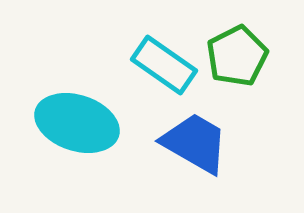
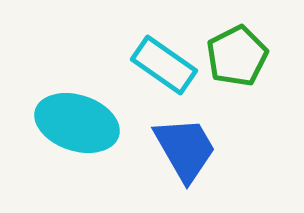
blue trapezoid: moved 10 px left, 6 px down; rotated 30 degrees clockwise
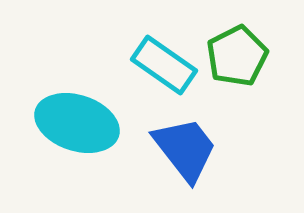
blue trapezoid: rotated 8 degrees counterclockwise
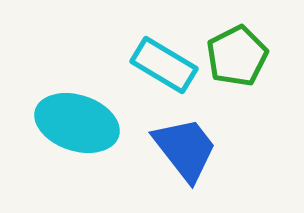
cyan rectangle: rotated 4 degrees counterclockwise
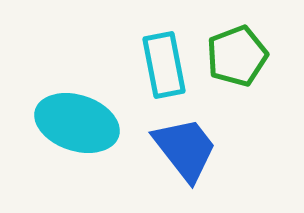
green pentagon: rotated 6 degrees clockwise
cyan rectangle: rotated 48 degrees clockwise
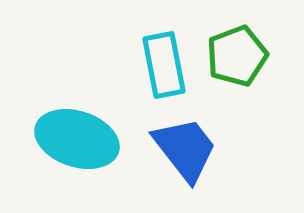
cyan ellipse: moved 16 px down
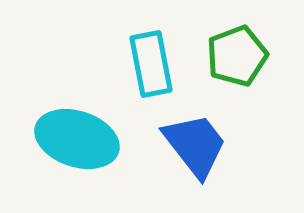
cyan rectangle: moved 13 px left, 1 px up
blue trapezoid: moved 10 px right, 4 px up
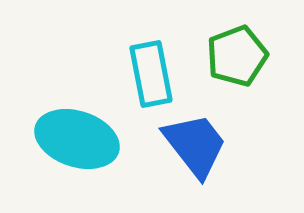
cyan rectangle: moved 10 px down
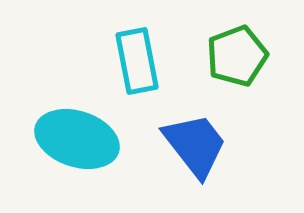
cyan rectangle: moved 14 px left, 13 px up
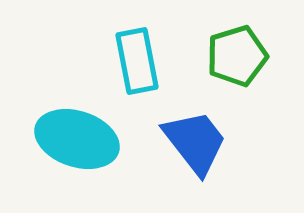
green pentagon: rotated 4 degrees clockwise
blue trapezoid: moved 3 px up
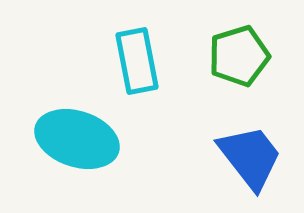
green pentagon: moved 2 px right
blue trapezoid: moved 55 px right, 15 px down
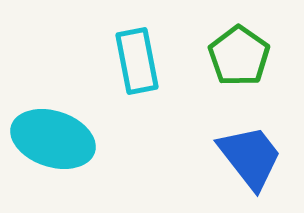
green pentagon: rotated 20 degrees counterclockwise
cyan ellipse: moved 24 px left
